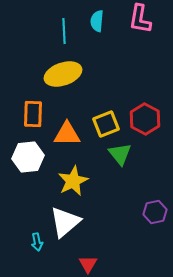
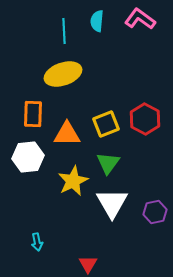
pink L-shape: rotated 116 degrees clockwise
green triangle: moved 12 px left, 9 px down; rotated 15 degrees clockwise
white triangle: moved 47 px right, 19 px up; rotated 20 degrees counterclockwise
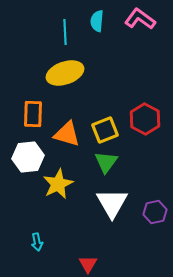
cyan line: moved 1 px right, 1 px down
yellow ellipse: moved 2 px right, 1 px up
yellow square: moved 1 px left, 6 px down
orange triangle: rotated 16 degrees clockwise
green triangle: moved 2 px left, 1 px up
yellow star: moved 15 px left, 3 px down
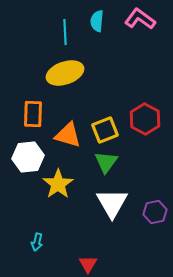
orange triangle: moved 1 px right, 1 px down
yellow star: rotated 8 degrees counterclockwise
cyan arrow: rotated 24 degrees clockwise
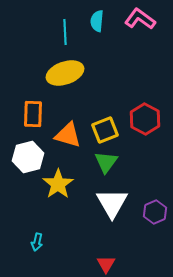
white hexagon: rotated 8 degrees counterclockwise
purple hexagon: rotated 10 degrees counterclockwise
red triangle: moved 18 px right
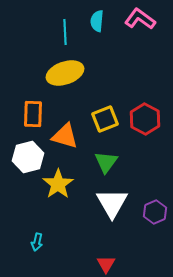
yellow square: moved 11 px up
orange triangle: moved 3 px left, 1 px down
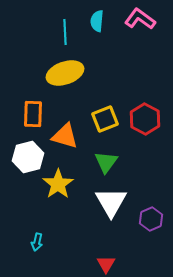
white triangle: moved 1 px left, 1 px up
purple hexagon: moved 4 px left, 7 px down
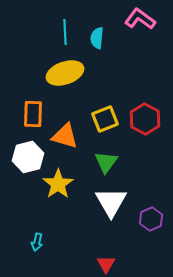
cyan semicircle: moved 17 px down
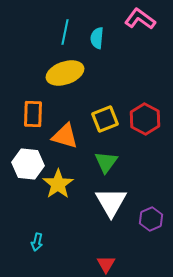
cyan line: rotated 15 degrees clockwise
white hexagon: moved 7 px down; rotated 20 degrees clockwise
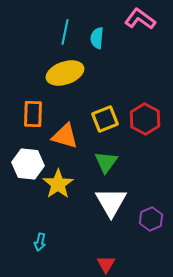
cyan arrow: moved 3 px right
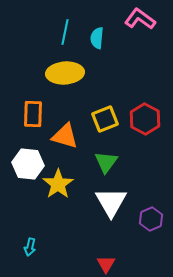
yellow ellipse: rotated 15 degrees clockwise
cyan arrow: moved 10 px left, 5 px down
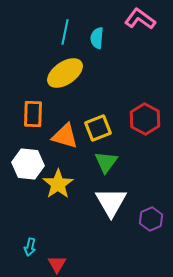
yellow ellipse: rotated 30 degrees counterclockwise
yellow square: moved 7 px left, 9 px down
red triangle: moved 49 px left
